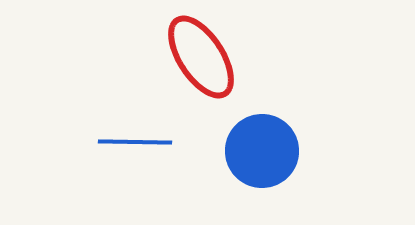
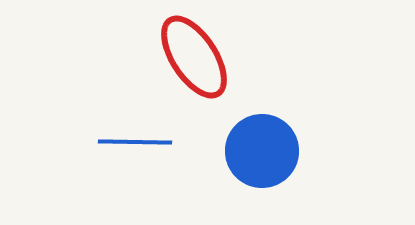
red ellipse: moved 7 px left
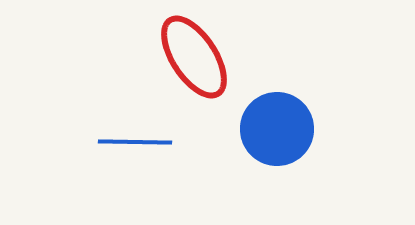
blue circle: moved 15 px right, 22 px up
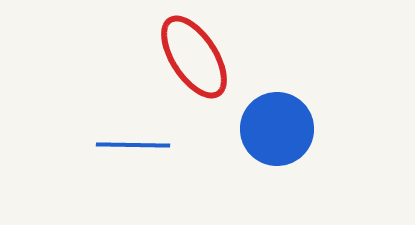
blue line: moved 2 px left, 3 px down
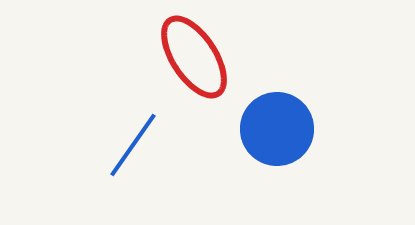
blue line: rotated 56 degrees counterclockwise
